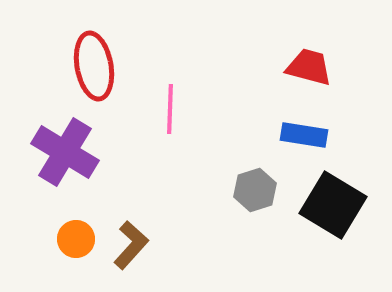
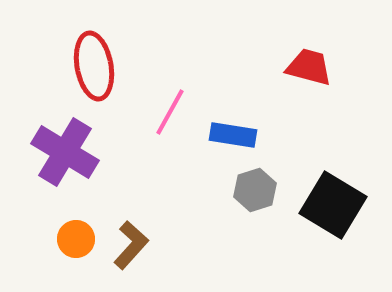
pink line: moved 3 px down; rotated 27 degrees clockwise
blue rectangle: moved 71 px left
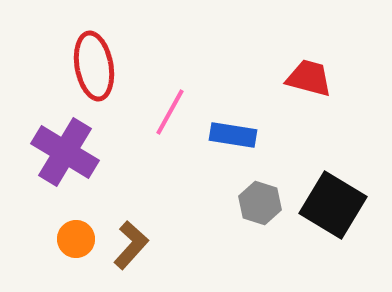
red trapezoid: moved 11 px down
gray hexagon: moved 5 px right, 13 px down; rotated 24 degrees counterclockwise
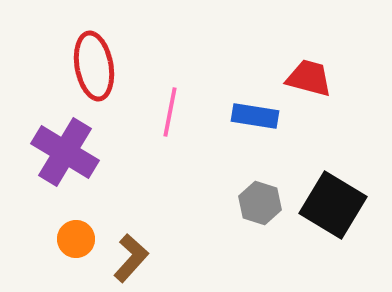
pink line: rotated 18 degrees counterclockwise
blue rectangle: moved 22 px right, 19 px up
brown L-shape: moved 13 px down
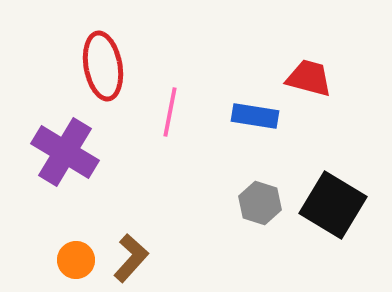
red ellipse: moved 9 px right
orange circle: moved 21 px down
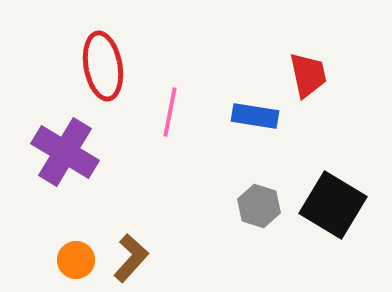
red trapezoid: moved 1 px left, 3 px up; rotated 63 degrees clockwise
gray hexagon: moved 1 px left, 3 px down
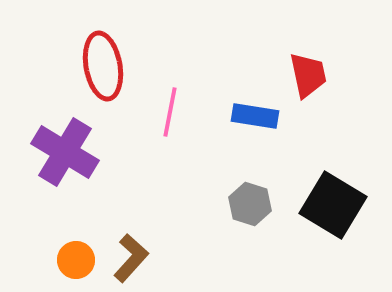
gray hexagon: moved 9 px left, 2 px up
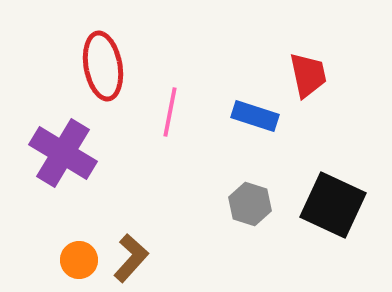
blue rectangle: rotated 9 degrees clockwise
purple cross: moved 2 px left, 1 px down
black square: rotated 6 degrees counterclockwise
orange circle: moved 3 px right
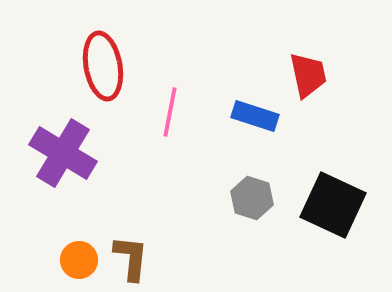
gray hexagon: moved 2 px right, 6 px up
brown L-shape: rotated 36 degrees counterclockwise
